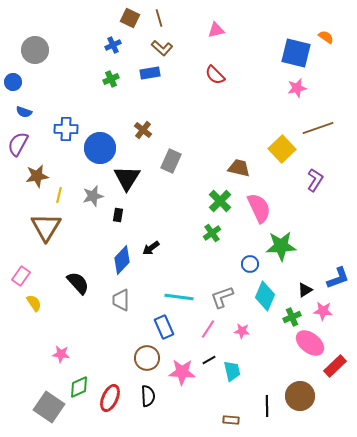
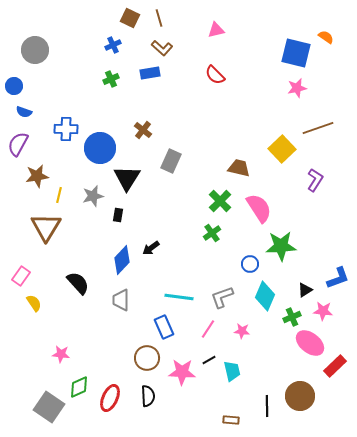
blue circle at (13, 82): moved 1 px right, 4 px down
pink semicircle at (259, 208): rotated 8 degrees counterclockwise
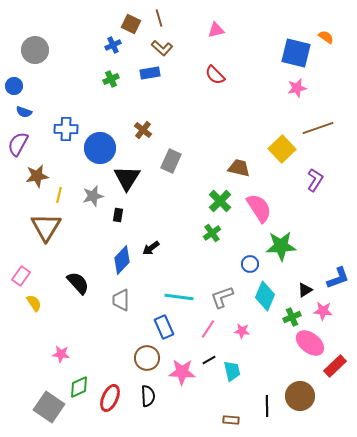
brown square at (130, 18): moved 1 px right, 6 px down
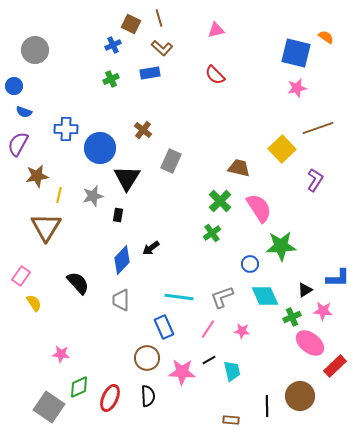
blue L-shape at (338, 278): rotated 20 degrees clockwise
cyan diamond at (265, 296): rotated 48 degrees counterclockwise
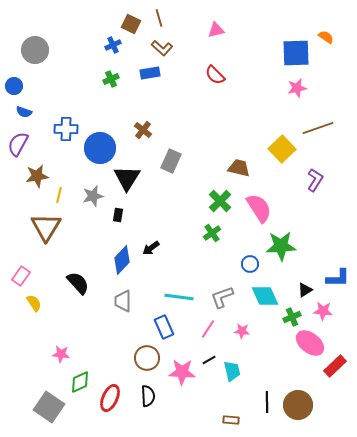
blue square at (296, 53): rotated 16 degrees counterclockwise
gray trapezoid at (121, 300): moved 2 px right, 1 px down
green diamond at (79, 387): moved 1 px right, 5 px up
brown circle at (300, 396): moved 2 px left, 9 px down
black line at (267, 406): moved 4 px up
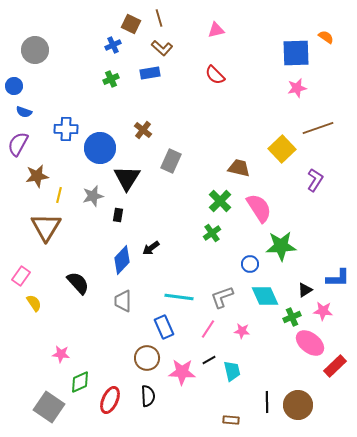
red ellipse at (110, 398): moved 2 px down
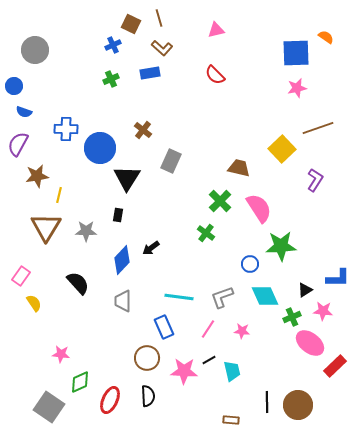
gray star at (93, 196): moved 7 px left, 35 px down; rotated 15 degrees clockwise
green cross at (212, 233): moved 6 px left; rotated 18 degrees counterclockwise
pink star at (182, 372): moved 2 px right, 1 px up
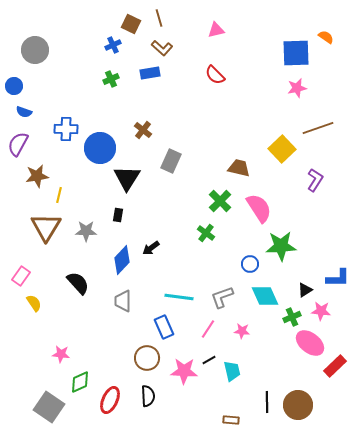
pink star at (323, 311): moved 2 px left
